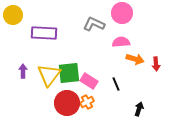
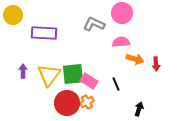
green square: moved 4 px right, 1 px down
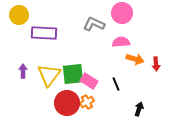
yellow circle: moved 6 px right
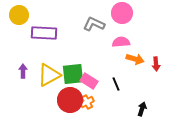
yellow triangle: rotated 25 degrees clockwise
red circle: moved 3 px right, 3 px up
black arrow: moved 3 px right
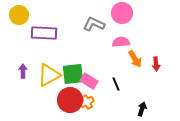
orange arrow: rotated 42 degrees clockwise
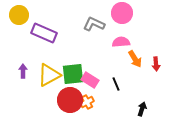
purple rectangle: rotated 20 degrees clockwise
pink rectangle: moved 1 px right, 1 px up
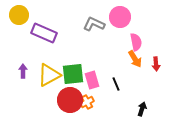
pink circle: moved 2 px left, 4 px down
pink semicircle: moved 15 px right; rotated 84 degrees clockwise
pink rectangle: moved 2 px right; rotated 42 degrees clockwise
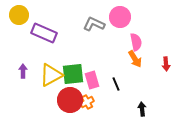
red arrow: moved 10 px right
yellow triangle: moved 2 px right
black arrow: rotated 24 degrees counterclockwise
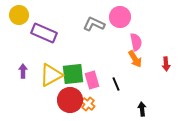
orange cross: moved 1 px right, 2 px down; rotated 24 degrees counterclockwise
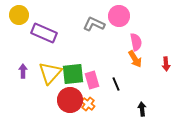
pink circle: moved 1 px left, 1 px up
yellow triangle: moved 1 px left, 2 px up; rotated 20 degrees counterclockwise
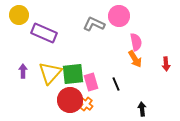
pink rectangle: moved 1 px left, 2 px down
orange cross: moved 2 px left
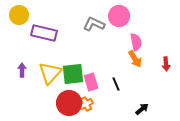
purple rectangle: rotated 10 degrees counterclockwise
purple arrow: moved 1 px left, 1 px up
red circle: moved 1 px left, 3 px down
orange cross: rotated 24 degrees clockwise
black arrow: rotated 56 degrees clockwise
